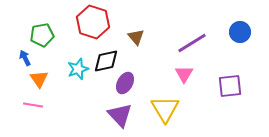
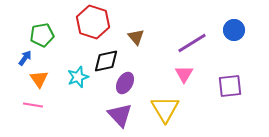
blue circle: moved 6 px left, 2 px up
blue arrow: rotated 63 degrees clockwise
cyan star: moved 8 px down
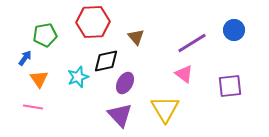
red hexagon: rotated 20 degrees counterclockwise
green pentagon: moved 3 px right
pink triangle: rotated 24 degrees counterclockwise
pink line: moved 2 px down
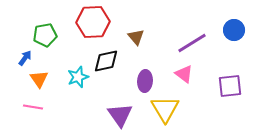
purple ellipse: moved 20 px right, 2 px up; rotated 25 degrees counterclockwise
purple triangle: rotated 8 degrees clockwise
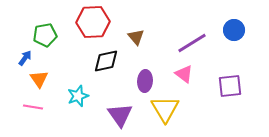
cyan star: moved 19 px down
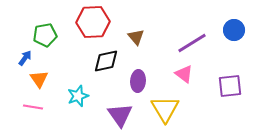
purple ellipse: moved 7 px left
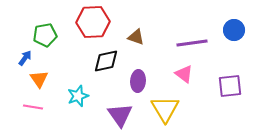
brown triangle: rotated 30 degrees counterclockwise
purple line: rotated 24 degrees clockwise
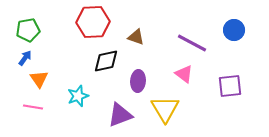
green pentagon: moved 17 px left, 5 px up
purple line: rotated 36 degrees clockwise
purple triangle: rotated 44 degrees clockwise
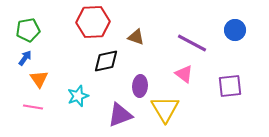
blue circle: moved 1 px right
purple ellipse: moved 2 px right, 5 px down
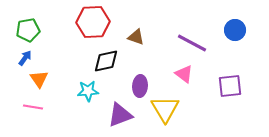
cyan star: moved 10 px right, 5 px up; rotated 15 degrees clockwise
